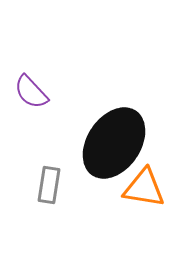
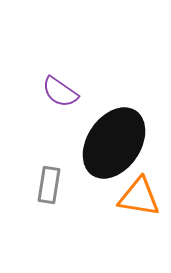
purple semicircle: moved 29 px right; rotated 12 degrees counterclockwise
orange triangle: moved 5 px left, 9 px down
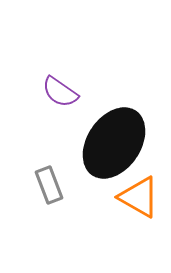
gray rectangle: rotated 30 degrees counterclockwise
orange triangle: rotated 21 degrees clockwise
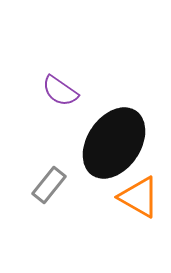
purple semicircle: moved 1 px up
gray rectangle: rotated 60 degrees clockwise
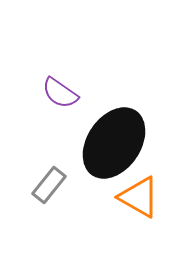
purple semicircle: moved 2 px down
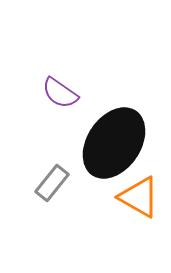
gray rectangle: moved 3 px right, 2 px up
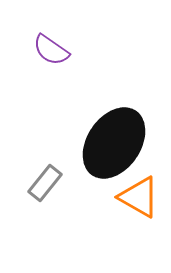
purple semicircle: moved 9 px left, 43 px up
gray rectangle: moved 7 px left
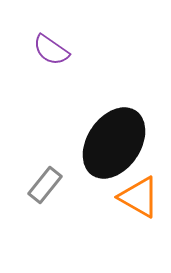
gray rectangle: moved 2 px down
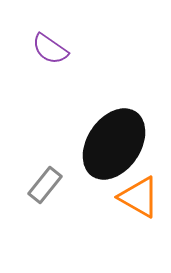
purple semicircle: moved 1 px left, 1 px up
black ellipse: moved 1 px down
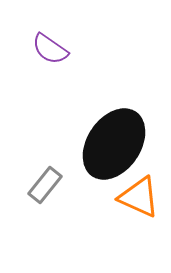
orange triangle: rotated 6 degrees counterclockwise
